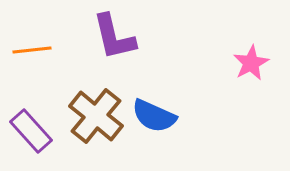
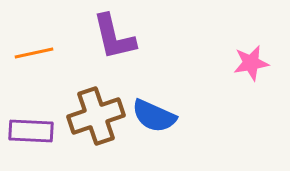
orange line: moved 2 px right, 3 px down; rotated 6 degrees counterclockwise
pink star: rotated 18 degrees clockwise
brown cross: rotated 32 degrees clockwise
purple rectangle: rotated 45 degrees counterclockwise
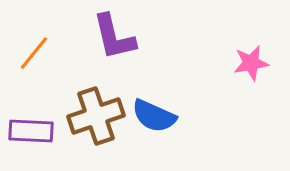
orange line: rotated 39 degrees counterclockwise
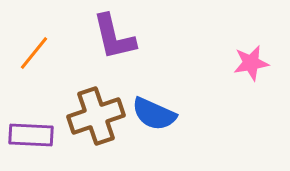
blue semicircle: moved 2 px up
purple rectangle: moved 4 px down
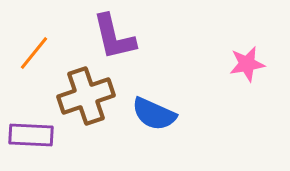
pink star: moved 4 px left, 1 px down
brown cross: moved 10 px left, 20 px up
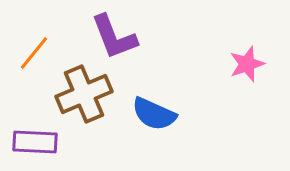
purple L-shape: rotated 8 degrees counterclockwise
pink star: rotated 9 degrees counterclockwise
brown cross: moved 2 px left, 2 px up; rotated 4 degrees counterclockwise
purple rectangle: moved 4 px right, 7 px down
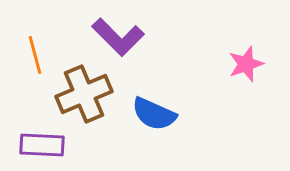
purple L-shape: moved 4 px right; rotated 24 degrees counterclockwise
orange line: moved 1 px right, 2 px down; rotated 54 degrees counterclockwise
pink star: moved 1 px left
purple rectangle: moved 7 px right, 3 px down
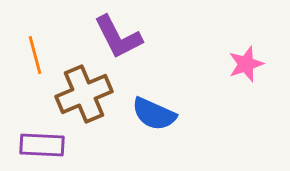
purple L-shape: rotated 18 degrees clockwise
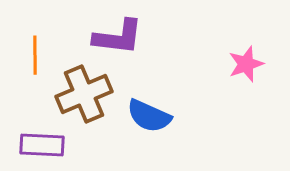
purple L-shape: rotated 56 degrees counterclockwise
orange line: rotated 15 degrees clockwise
blue semicircle: moved 5 px left, 2 px down
